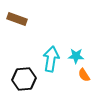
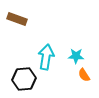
cyan arrow: moved 5 px left, 2 px up
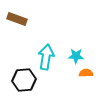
orange semicircle: moved 2 px right, 2 px up; rotated 120 degrees clockwise
black hexagon: moved 1 px down
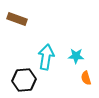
orange semicircle: moved 5 px down; rotated 104 degrees counterclockwise
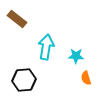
brown rectangle: rotated 18 degrees clockwise
cyan arrow: moved 10 px up
